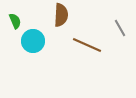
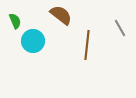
brown semicircle: rotated 55 degrees counterclockwise
brown line: rotated 72 degrees clockwise
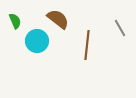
brown semicircle: moved 3 px left, 4 px down
cyan circle: moved 4 px right
